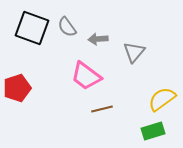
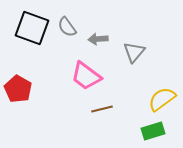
red pentagon: moved 1 px right, 1 px down; rotated 24 degrees counterclockwise
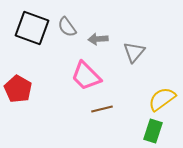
pink trapezoid: rotated 8 degrees clockwise
green rectangle: rotated 55 degrees counterclockwise
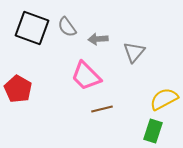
yellow semicircle: moved 2 px right; rotated 8 degrees clockwise
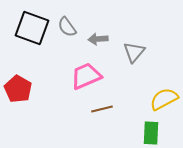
pink trapezoid: rotated 112 degrees clockwise
green rectangle: moved 2 px left, 2 px down; rotated 15 degrees counterclockwise
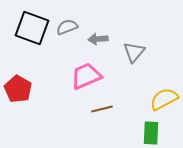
gray semicircle: rotated 105 degrees clockwise
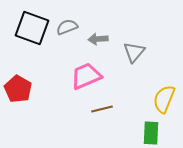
yellow semicircle: rotated 40 degrees counterclockwise
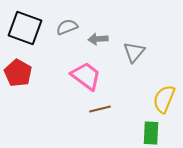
black square: moved 7 px left
pink trapezoid: rotated 60 degrees clockwise
red pentagon: moved 16 px up
brown line: moved 2 px left
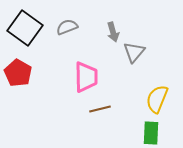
black square: rotated 16 degrees clockwise
gray arrow: moved 15 px right, 7 px up; rotated 102 degrees counterclockwise
pink trapezoid: moved 1 px down; rotated 52 degrees clockwise
yellow semicircle: moved 7 px left
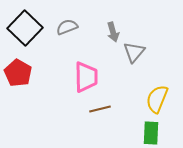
black square: rotated 8 degrees clockwise
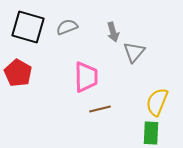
black square: moved 3 px right, 1 px up; rotated 28 degrees counterclockwise
yellow semicircle: moved 3 px down
